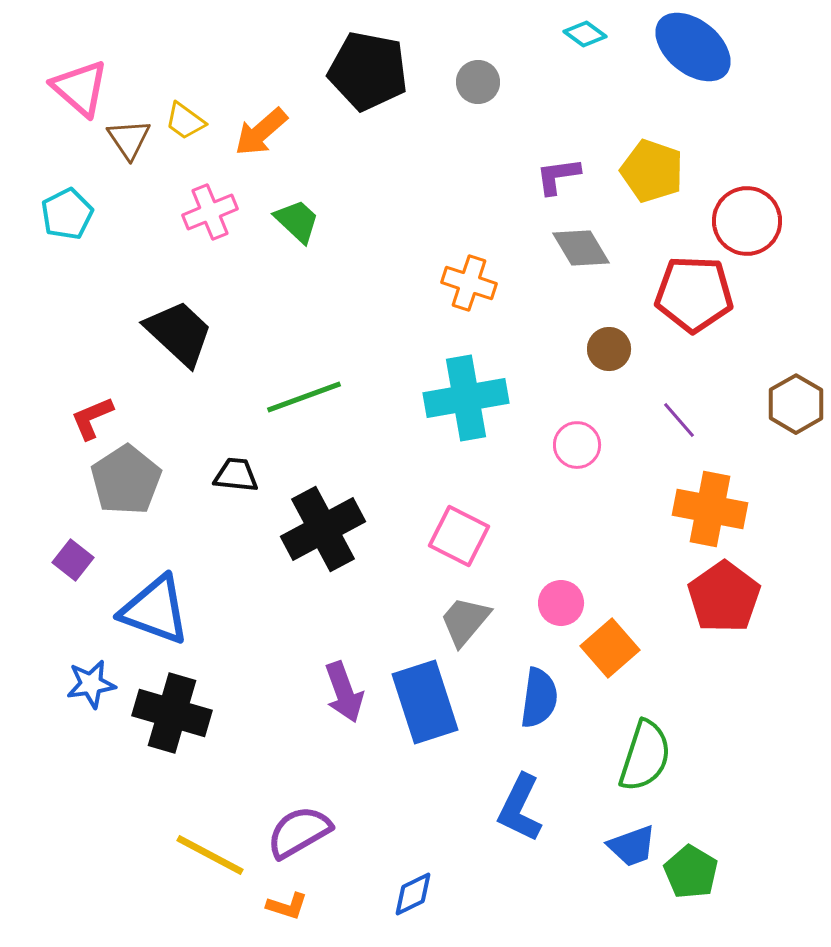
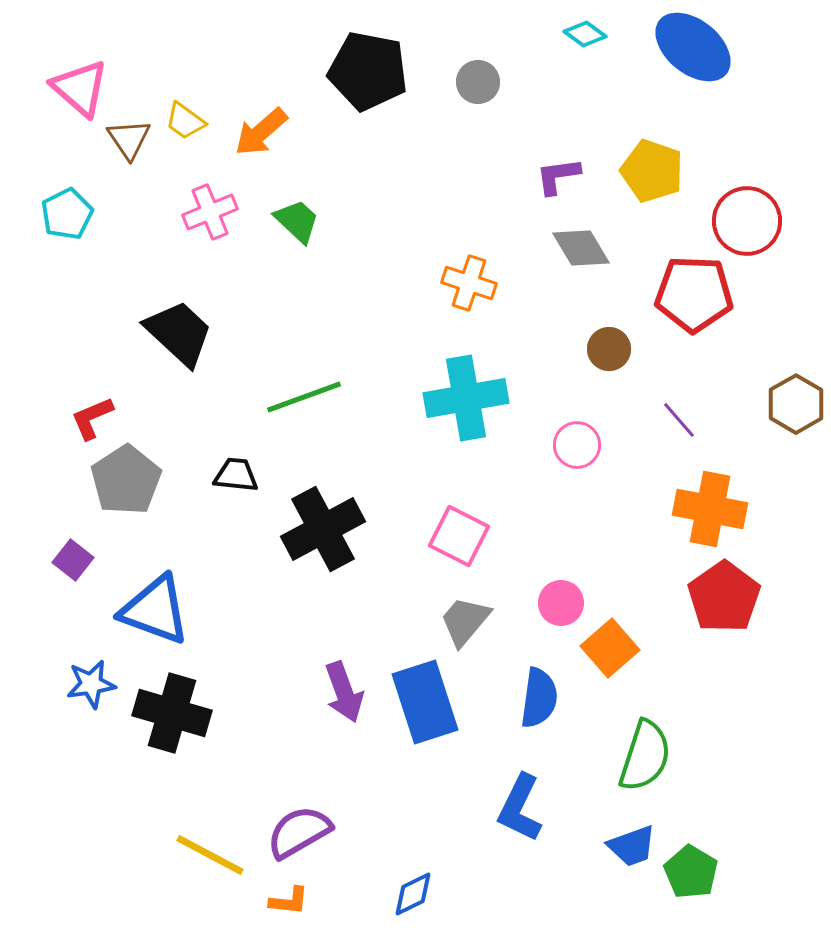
orange L-shape at (287, 906): moved 2 px right, 5 px up; rotated 12 degrees counterclockwise
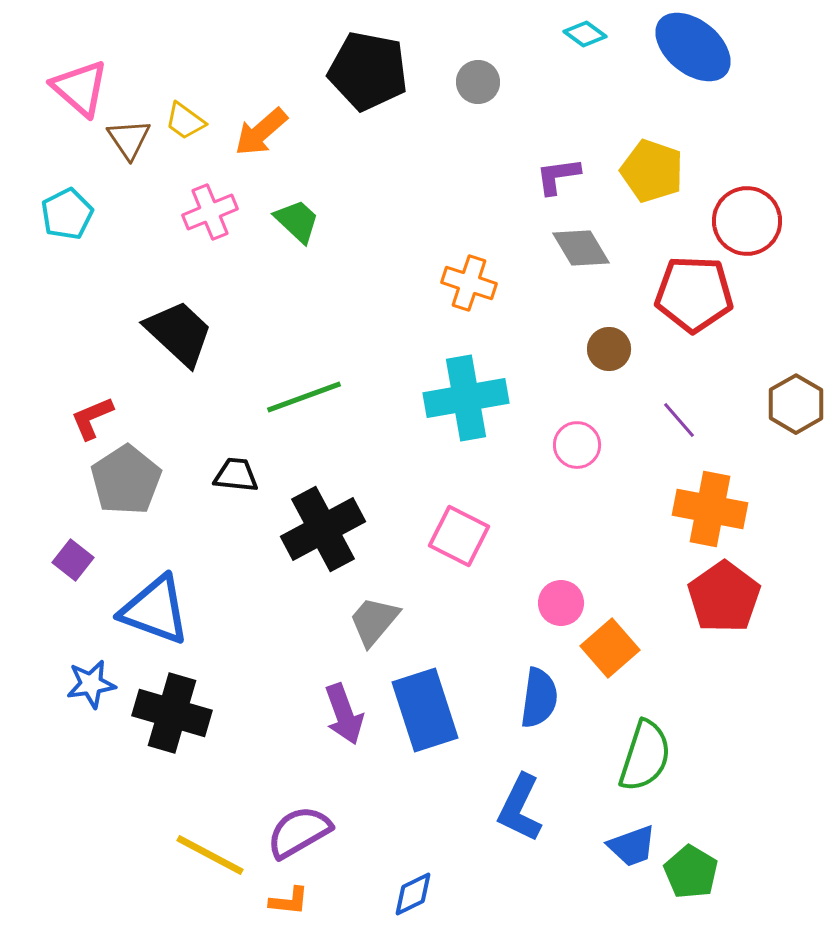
gray trapezoid at (465, 621): moved 91 px left
purple arrow at (344, 692): moved 22 px down
blue rectangle at (425, 702): moved 8 px down
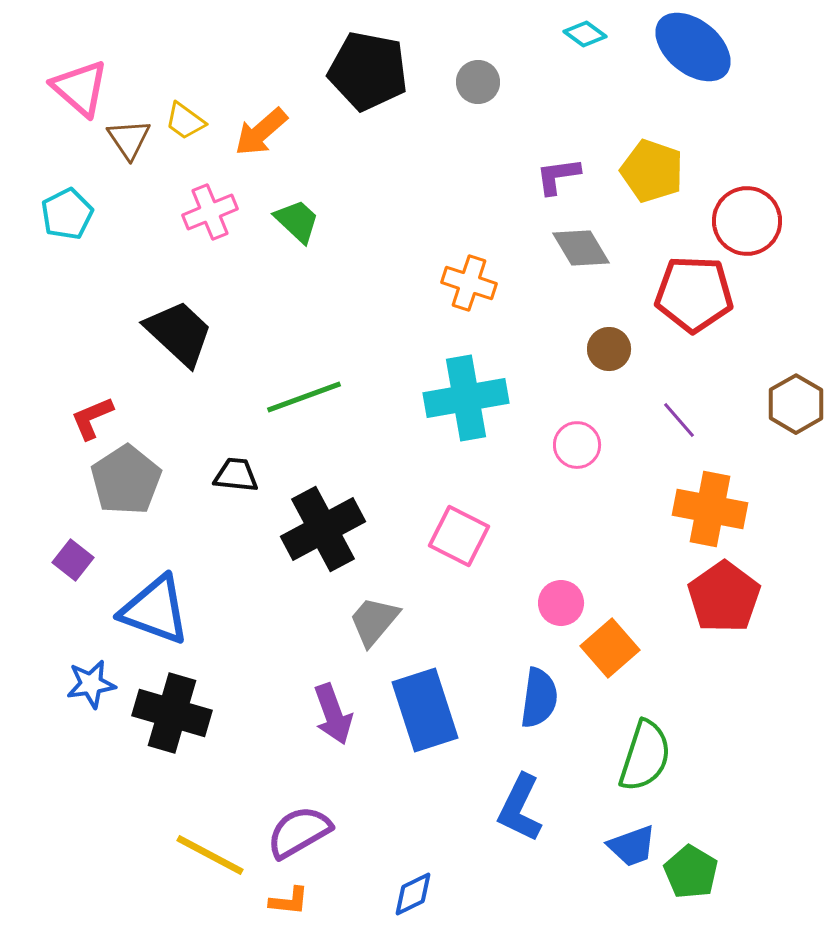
purple arrow at (344, 714): moved 11 px left
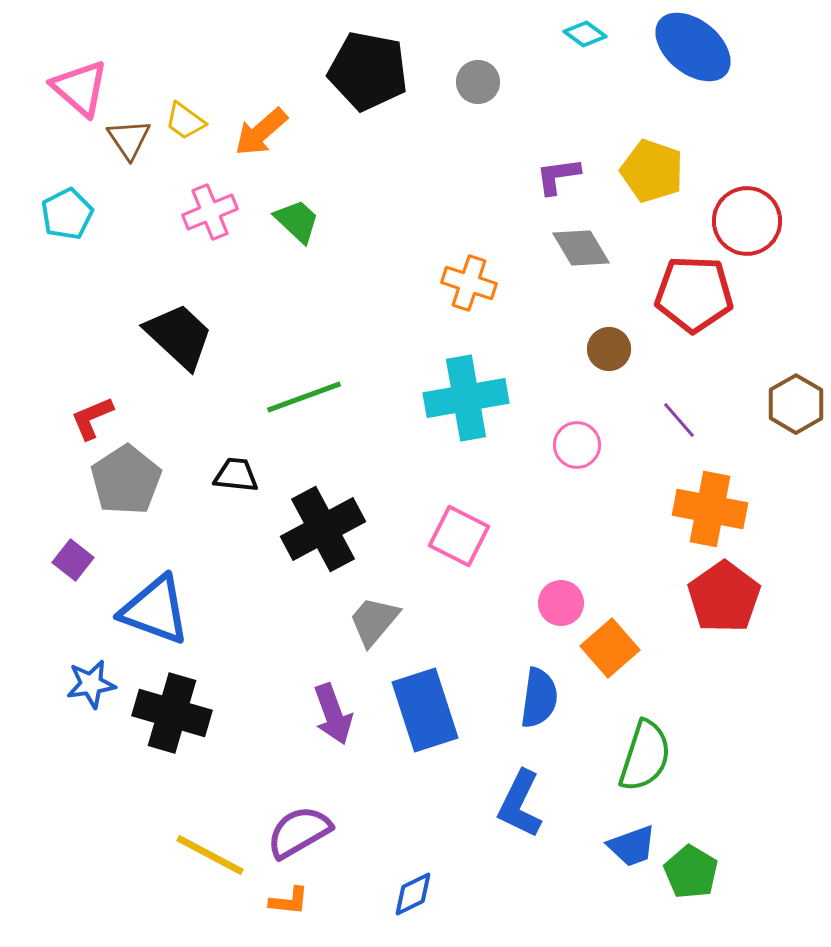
black trapezoid at (179, 333): moved 3 px down
blue L-shape at (520, 808): moved 4 px up
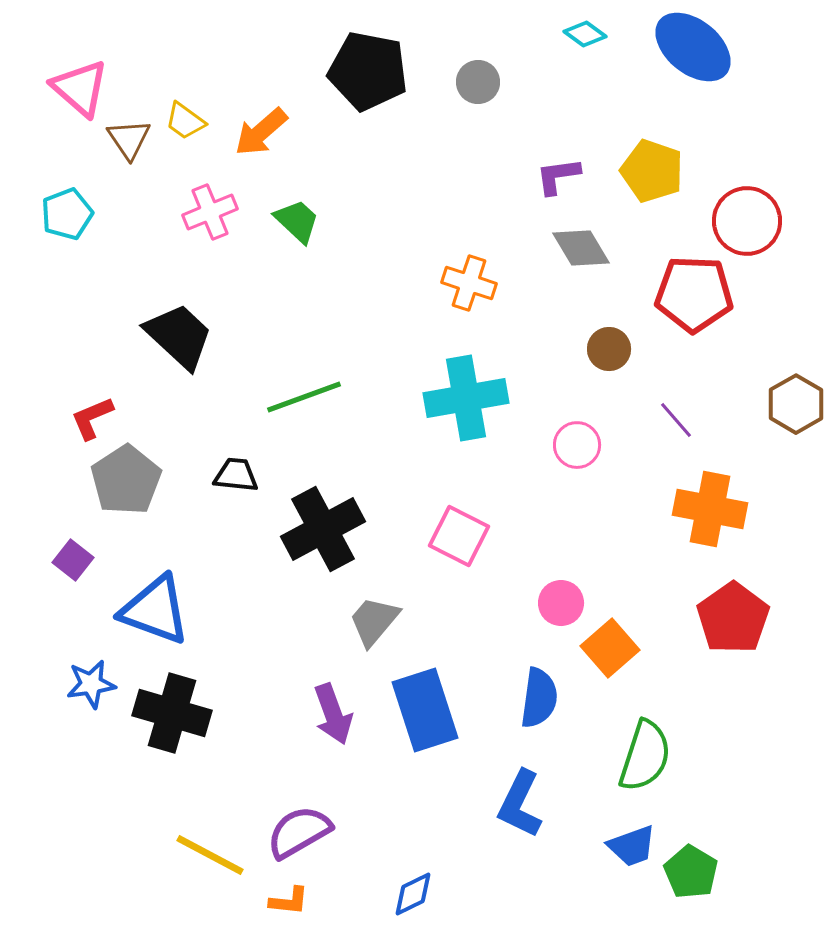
cyan pentagon at (67, 214): rotated 6 degrees clockwise
purple line at (679, 420): moved 3 px left
red pentagon at (724, 597): moved 9 px right, 21 px down
